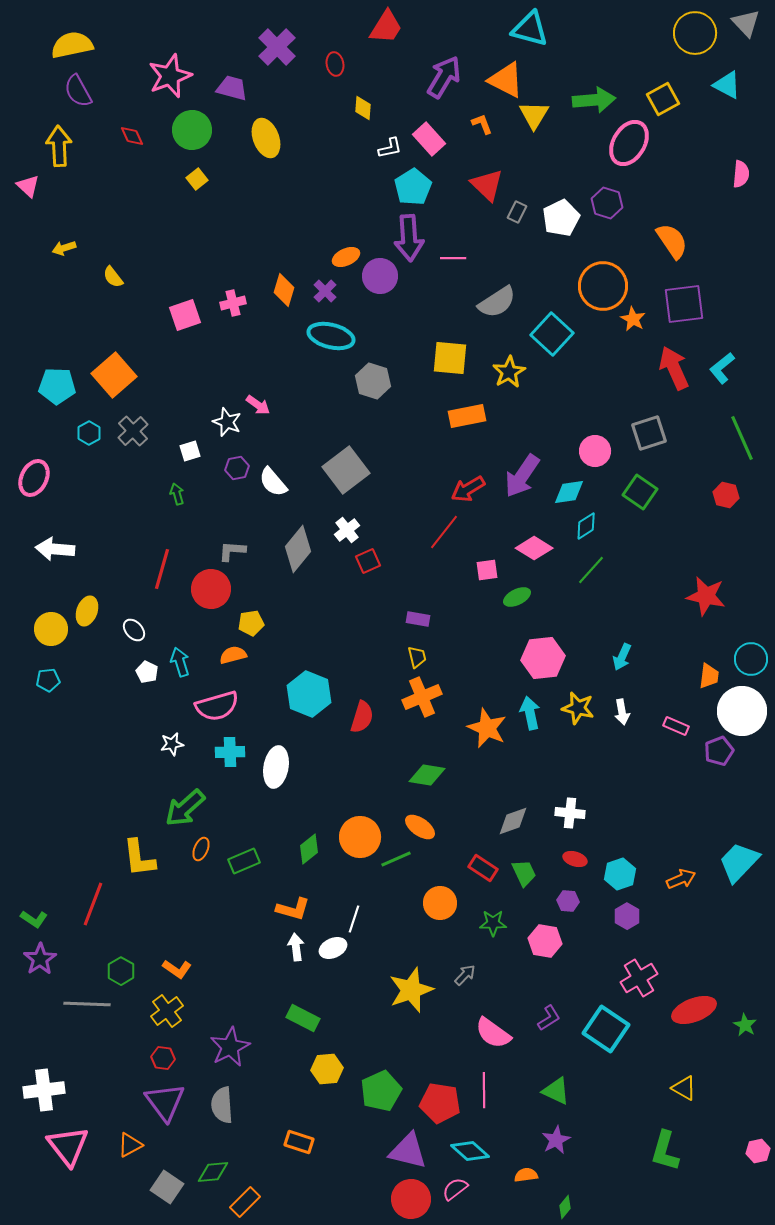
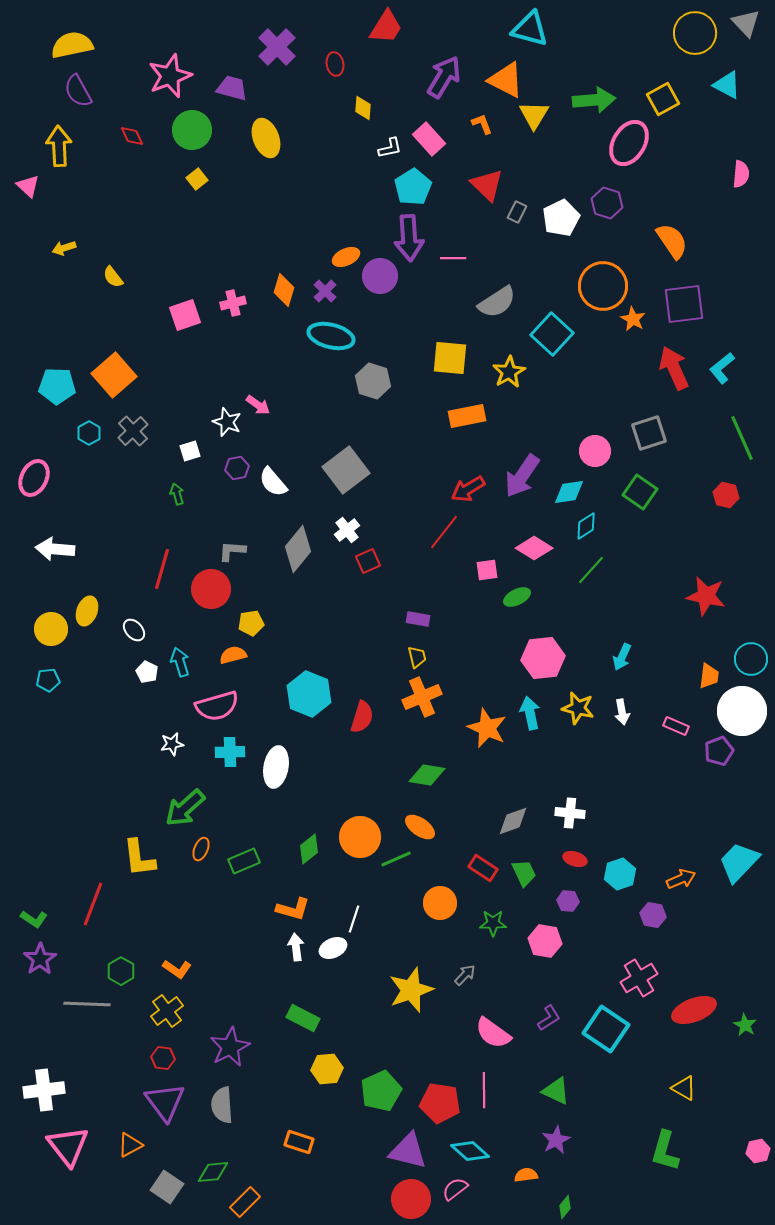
purple hexagon at (627, 916): moved 26 px right, 1 px up; rotated 20 degrees counterclockwise
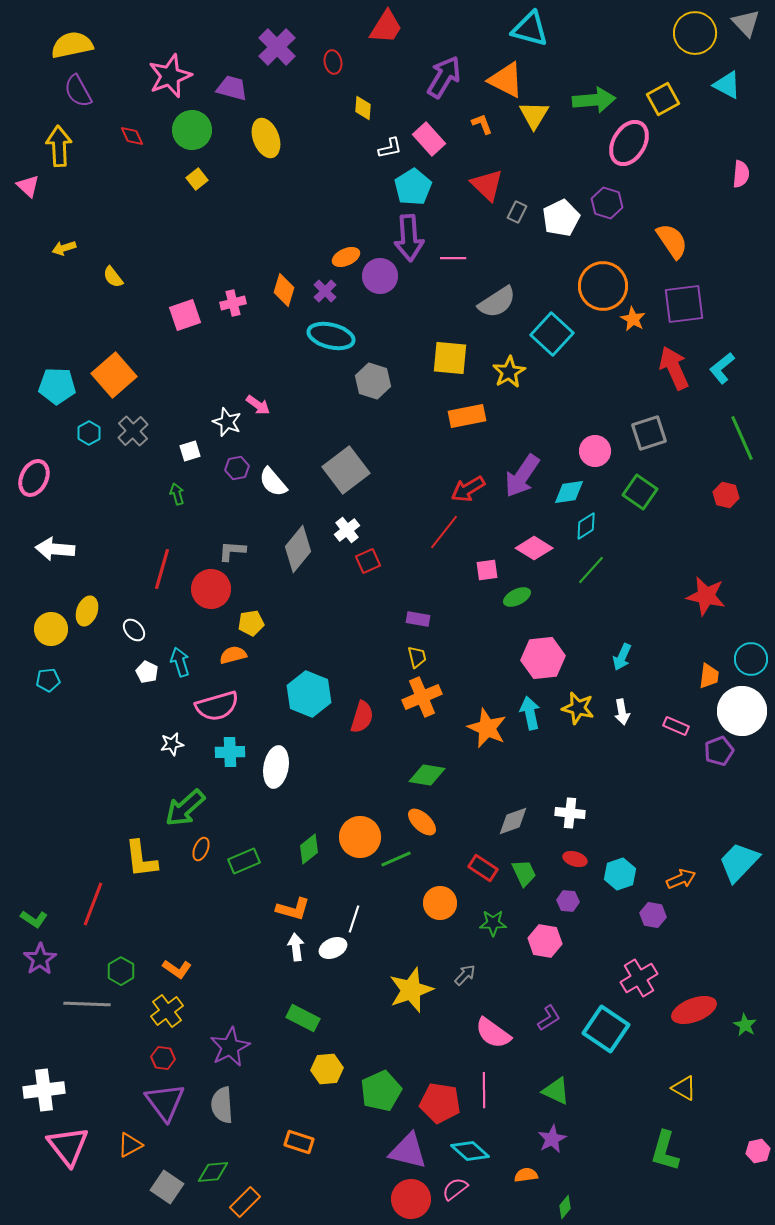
red ellipse at (335, 64): moved 2 px left, 2 px up
orange ellipse at (420, 827): moved 2 px right, 5 px up; rotated 8 degrees clockwise
yellow L-shape at (139, 858): moved 2 px right, 1 px down
purple star at (556, 1140): moved 4 px left, 1 px up
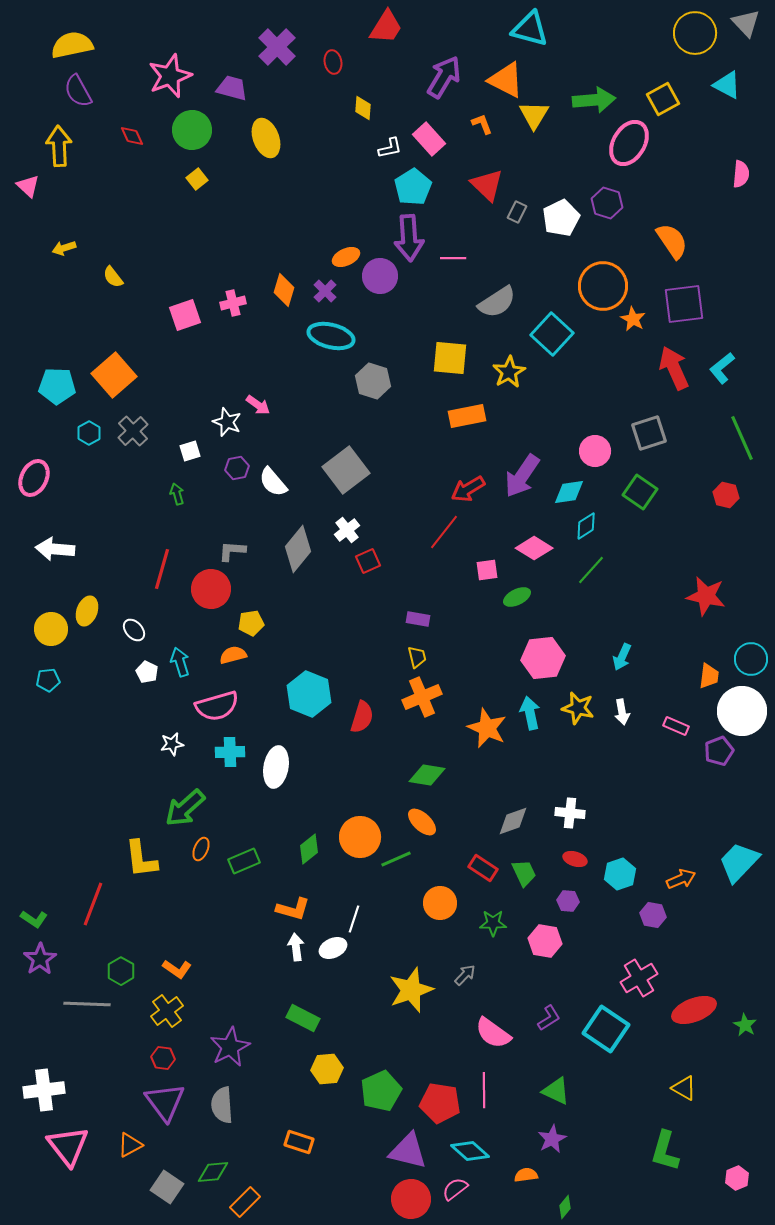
pink hexagon at (758, 1151): moved 21 px left, 27 px down; rotated 10 degrees counterclockwise
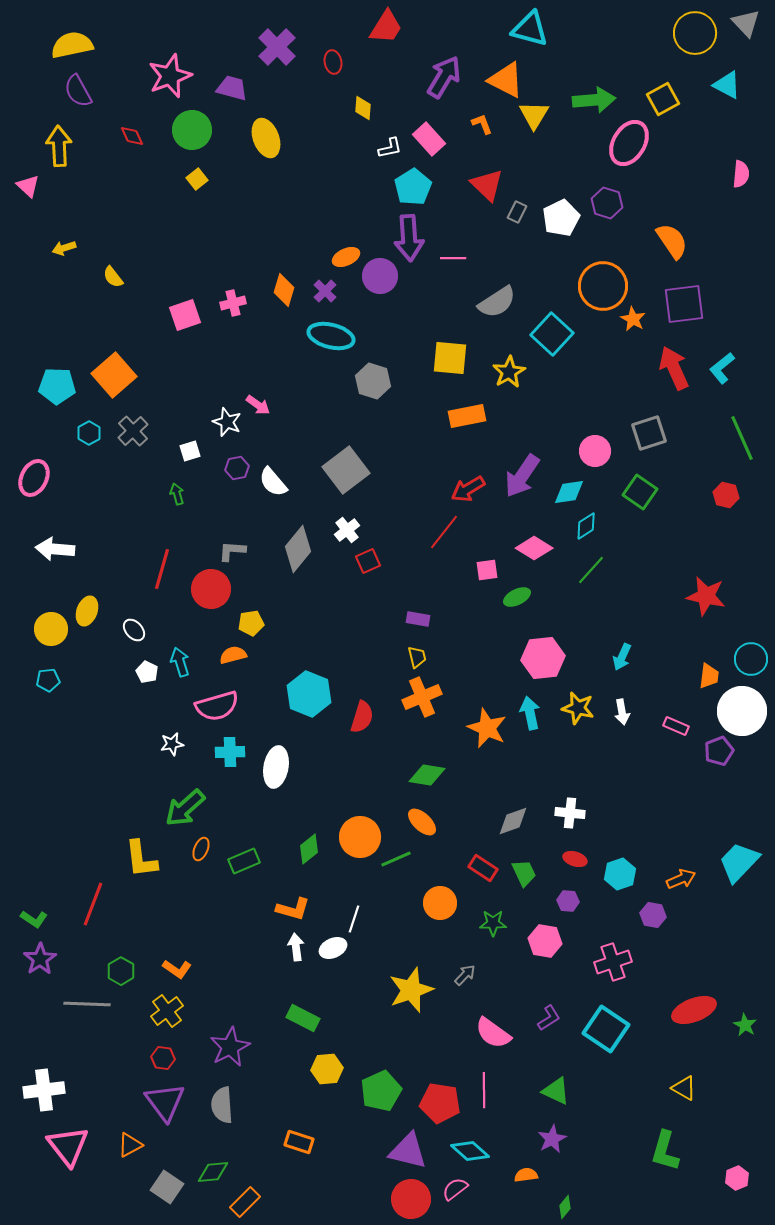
pink cross at (639, 978): moved 26 px left, 16 px up; rotated 12 degrees clockwise
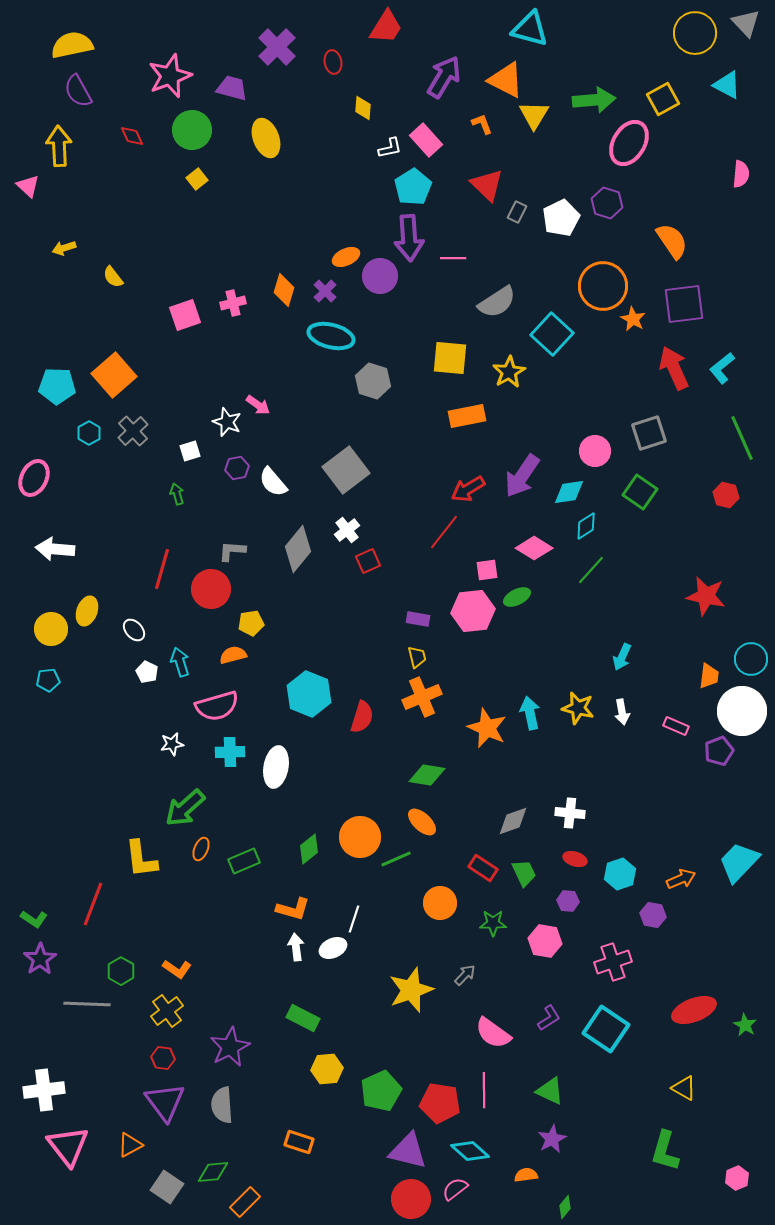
pink rectangle at (429, 139): moved 3 px left, 1 px down
pink hexagon at (543, 658): moved 70 px left, 47 px up
green triangle at (556, 1091): moved 6 px left
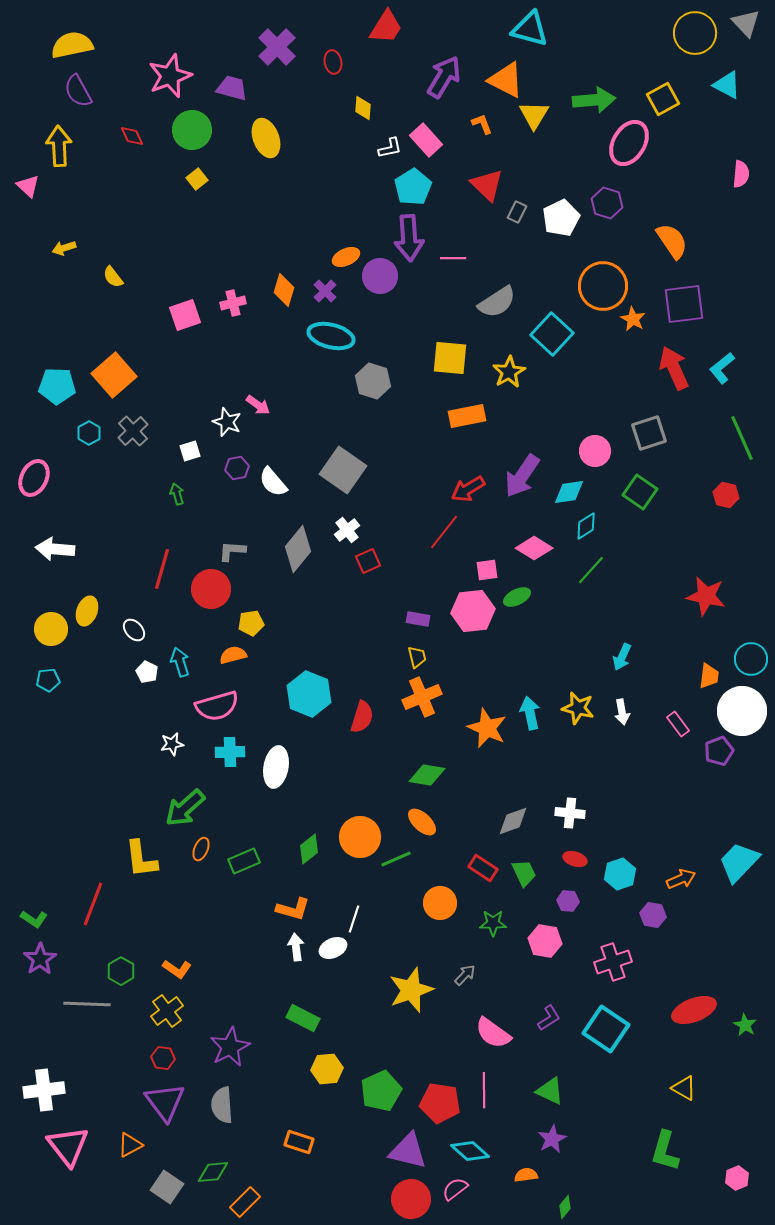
gray square at (346, 470): moved 3 px left; rotated 18 degrees counterclockwise
pink rectangle at (676, 726): moved 2 px right, 2 px up; rotated 30 degrees clockwise
